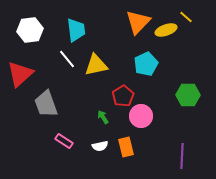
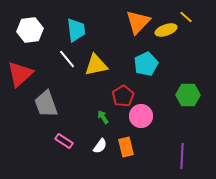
white semicircle: rotated 42 degrees counterclockwise
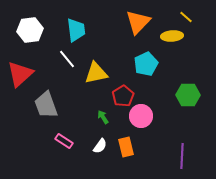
yellow ellipse: moved 6 px right, 6 px down; rotated 15 degrees clockwise
yellow triangle: moved 8 px down
gray trapezoid: moved 1 px down
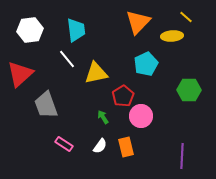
green hexagon: moved 1 px right, 5 px up
pink rectangle: moved 3 px down
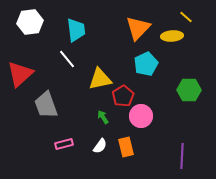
orange triangle: moved 6 px down
white hexagon: moved 8 px up
yellow triangle: moved 4 px right, 6 px down
pink rectangle: rotated 48 degrees counterclockwise
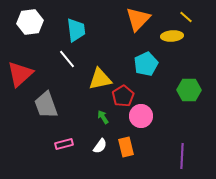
orange triangle: moved 9 px up
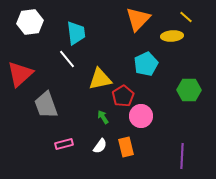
cyan trapezoid: moved 3 px down
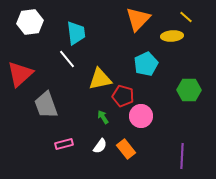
red pentagon: rotated 25 degrees counterclockwise
orange rectangle: moved 2 px down; rotated 24 degrees counterclockwise
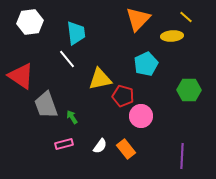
red triangle: moved 1 px right, 2 px down; rotated 44 degrees counterclockwise
green arrow: moved 31 px left
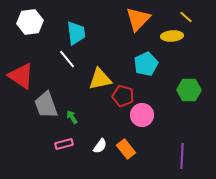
pink circle: moved 1 px right, 1 px up
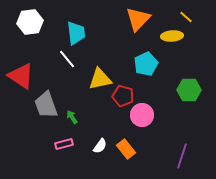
purple line: rotated 15 degrees clockwise
